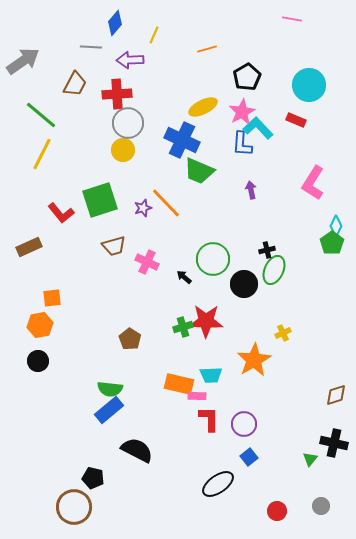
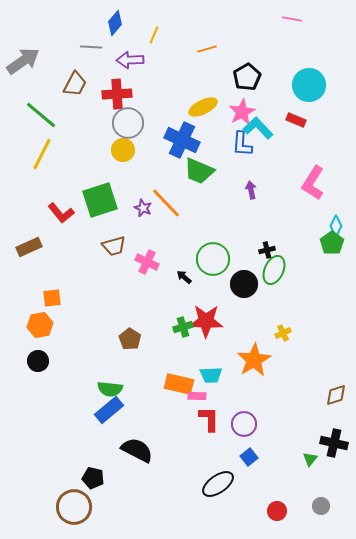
purple star at (143, 208): rotated 30 degrees counterclockwise
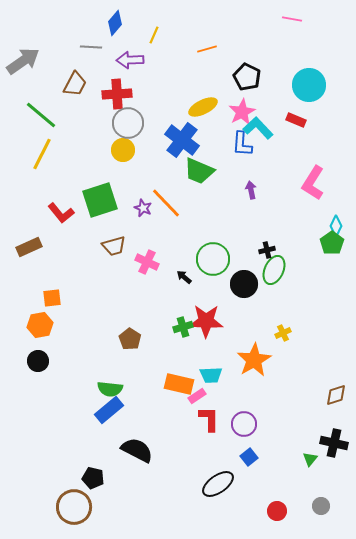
black pentagon at (247, 77): rotated 16 degrees counterclockwise
blue cross at (182, 140): rotated 12 degrees clockwise
pink rectangle at (197, 396): rotated 36 degrees counterclockwise
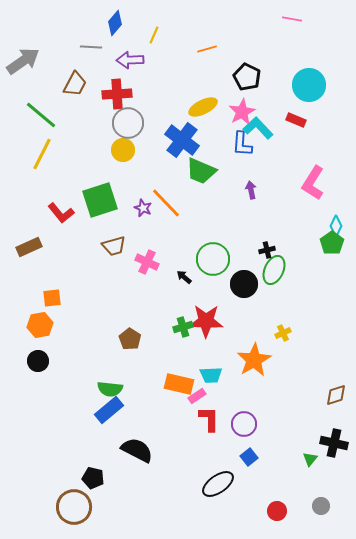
green trapezoid at (199, 171): moved 2 px right
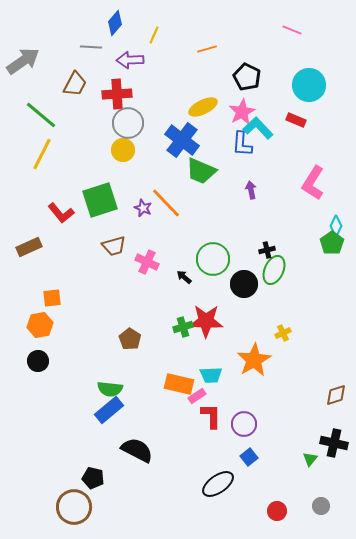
pink line at (292, 19): moved 11 px down; rotated 12 degrees clockwise
red L-shape at (209, 419): moved 2 px right, 3 px up
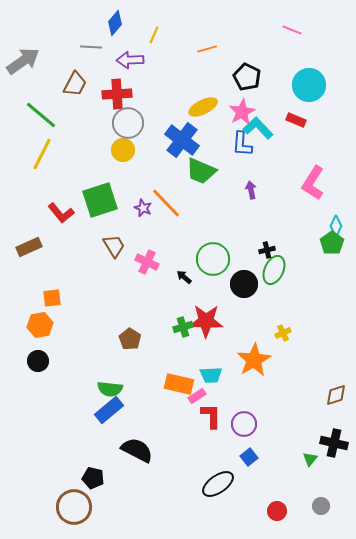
brown trapezoid at (114, 246): rotated 105 degrees counterclockwise
